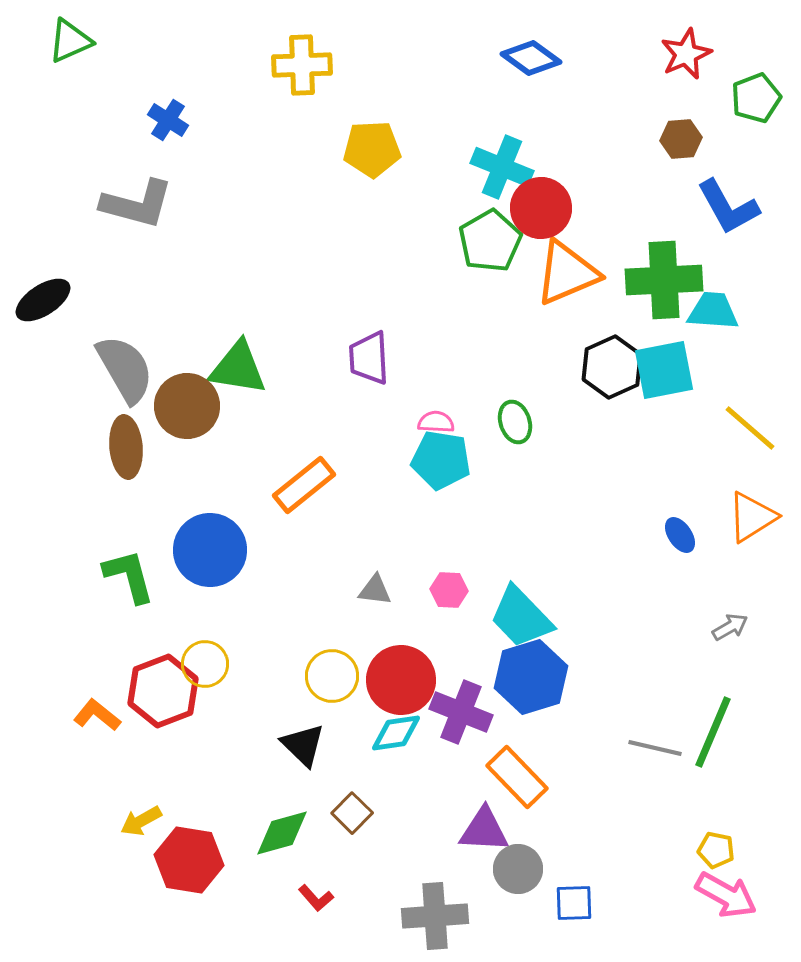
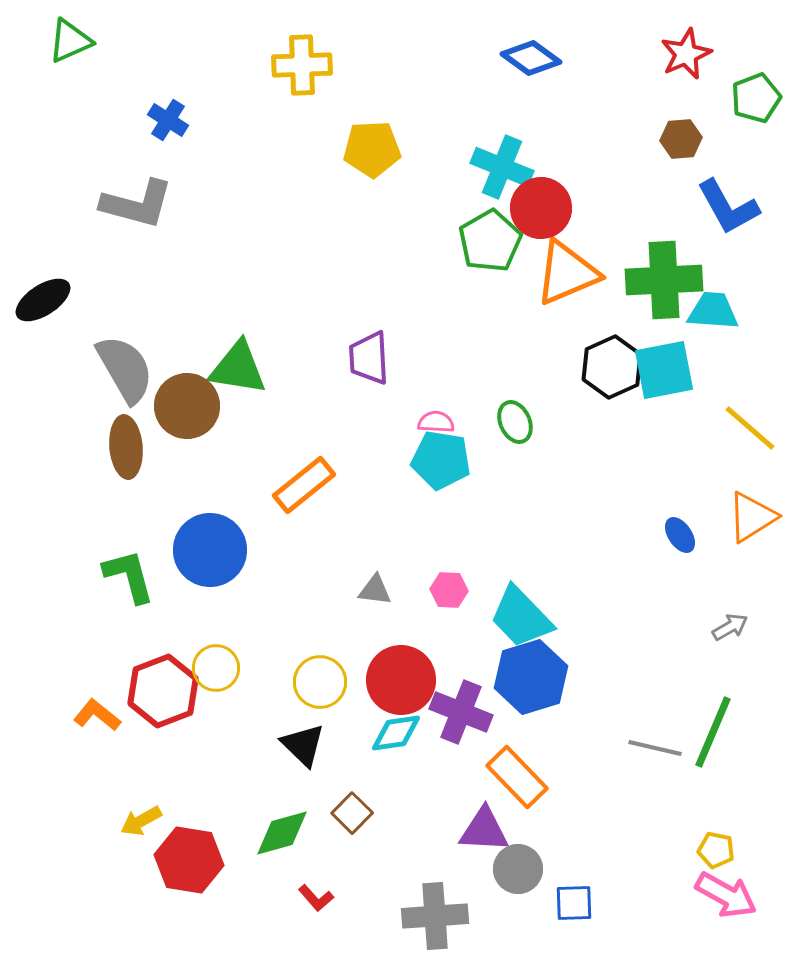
green ellipse at (515, 422): rotated 6 degrees counterclockwise
yellow circle at (205, 664): moved 11 px right, 4 px down
yellow circle at (332, 676): moved 12 px left, 6 px down
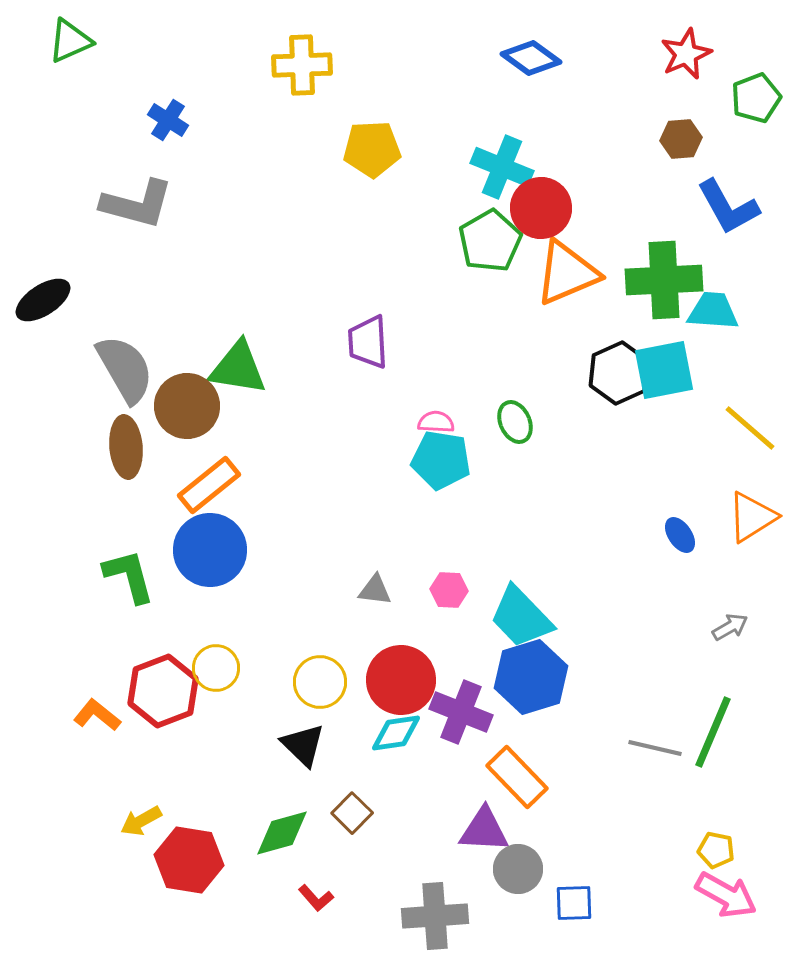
purple trapezoid at (369, 358): moved 1 px left, 16 px up
black hexagon at (612, 367): moved 7 px right, 6 px down
orange rectangle at (304, 485): moved 95 px left
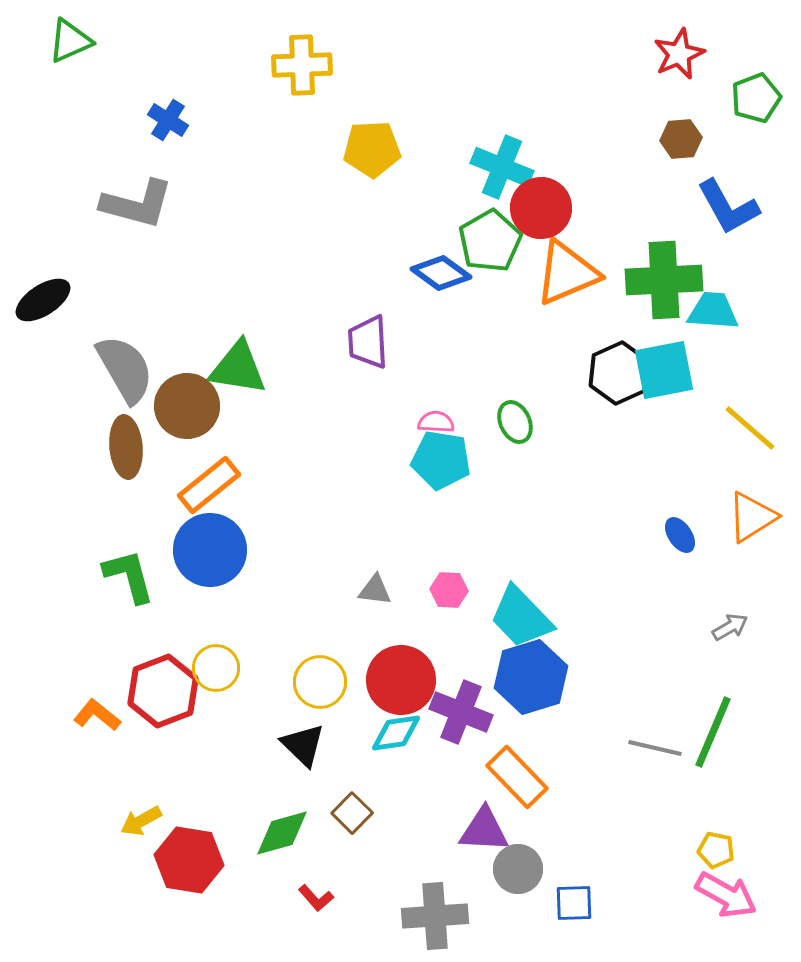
red star at (686, 54): moved 7 px left
blue diamond at (531, 58): moved 90 px left, 215 px down
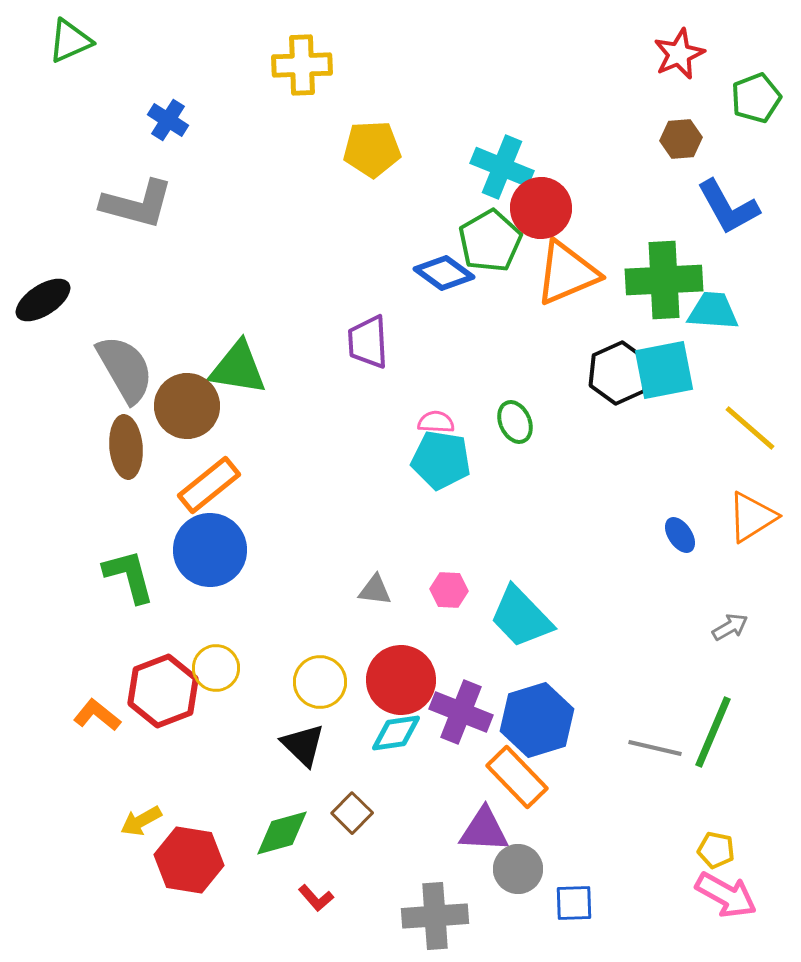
blue diamond at (441, 273): moved 3 px right
blue hexagon at (531, 677): moved 6 px right, 43 px down
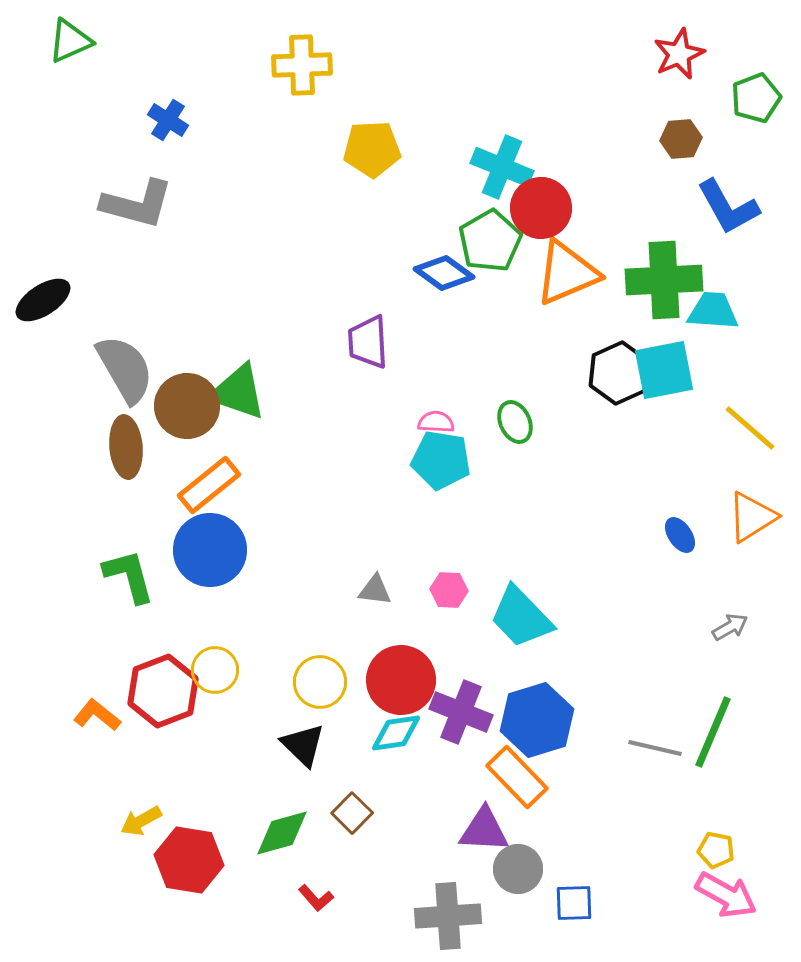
green triangle at (238, 368): moved 24 px down; rotated 10 degrees clockwise
yellow circle at (216, 668): moved 1 px left, 2 px down
gray cross at (435, 916): moved 13 px right
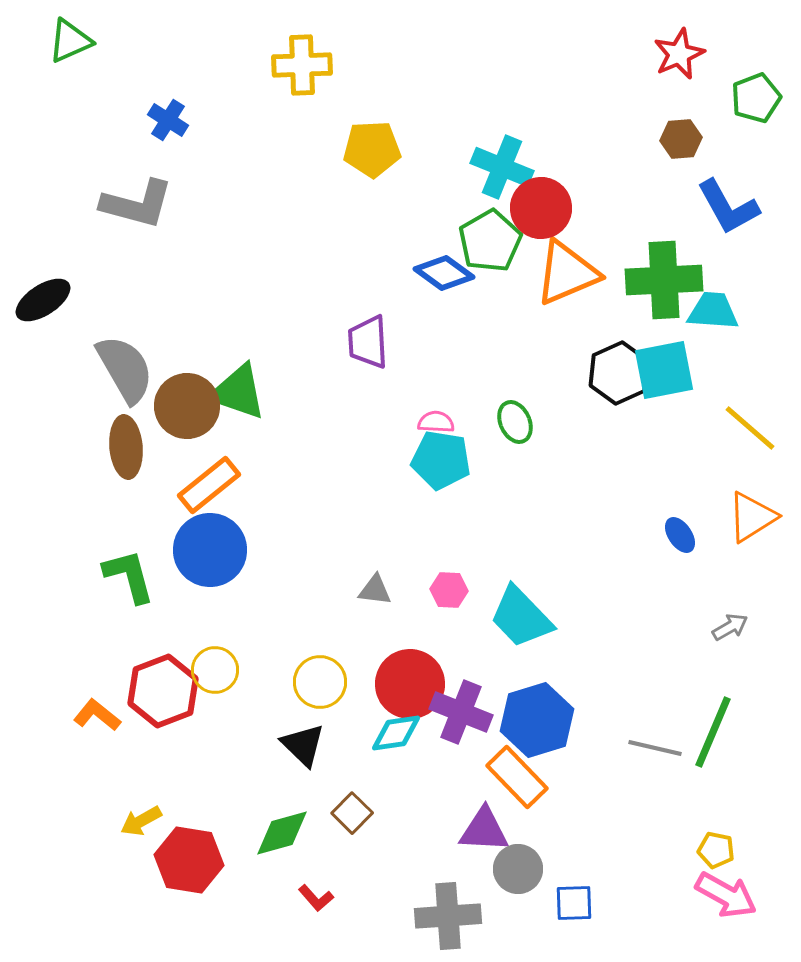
red circle at (401, 680): moved 9 px right, 4 px down
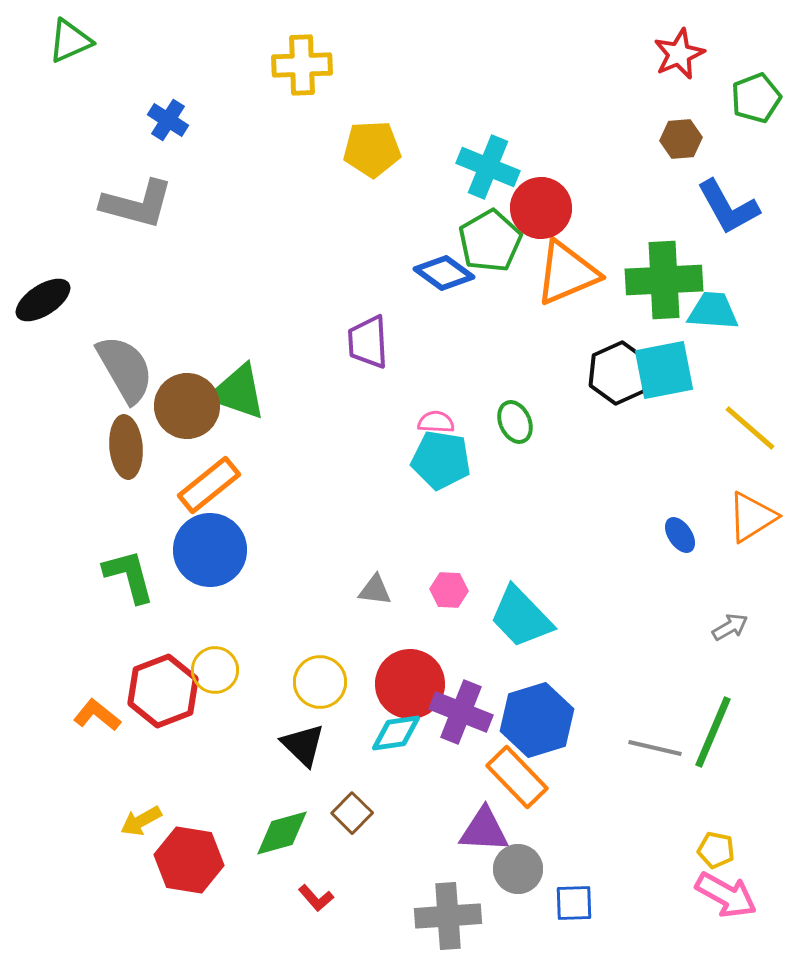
cyan cross at (502, 167): moved 14 px left
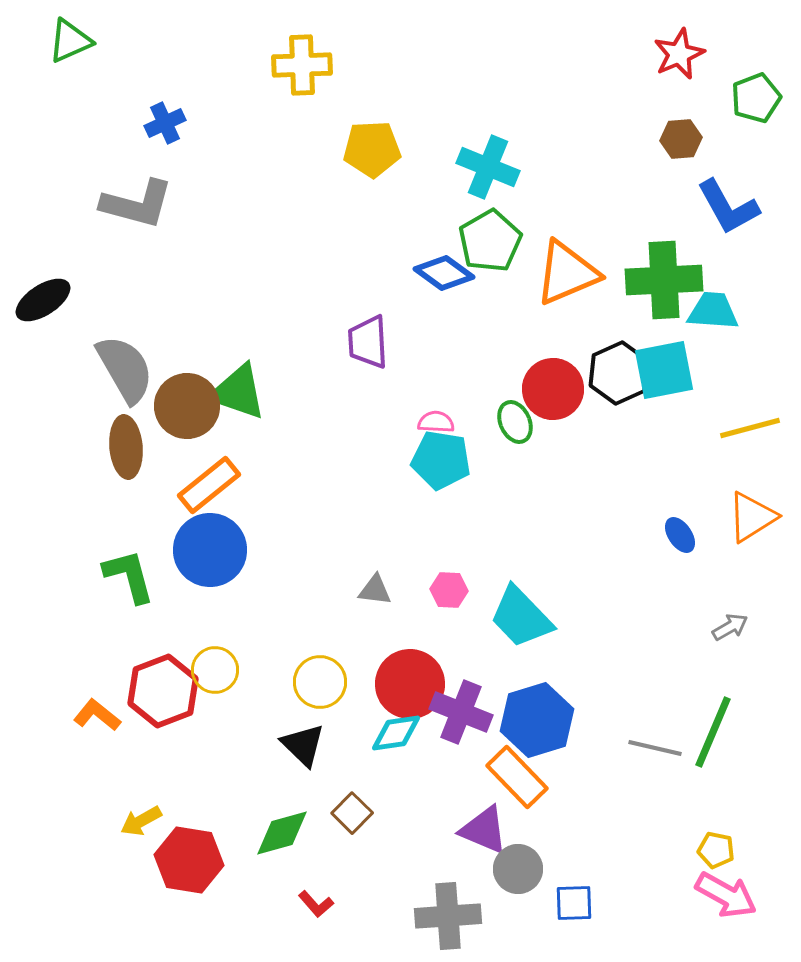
blue cross at (168, 120): moved 3 px left, 3 px down; rotated 33 degrees clockwise
red circle at (541, 208): moved 12 px right, 181 px down
yellow line at (750, 428): rotated 56 degrees counterclockwise
purple triangle at (484, 830): rotated 20 degrees clockwise
red L-shape at (316, 898): moved 6 px down
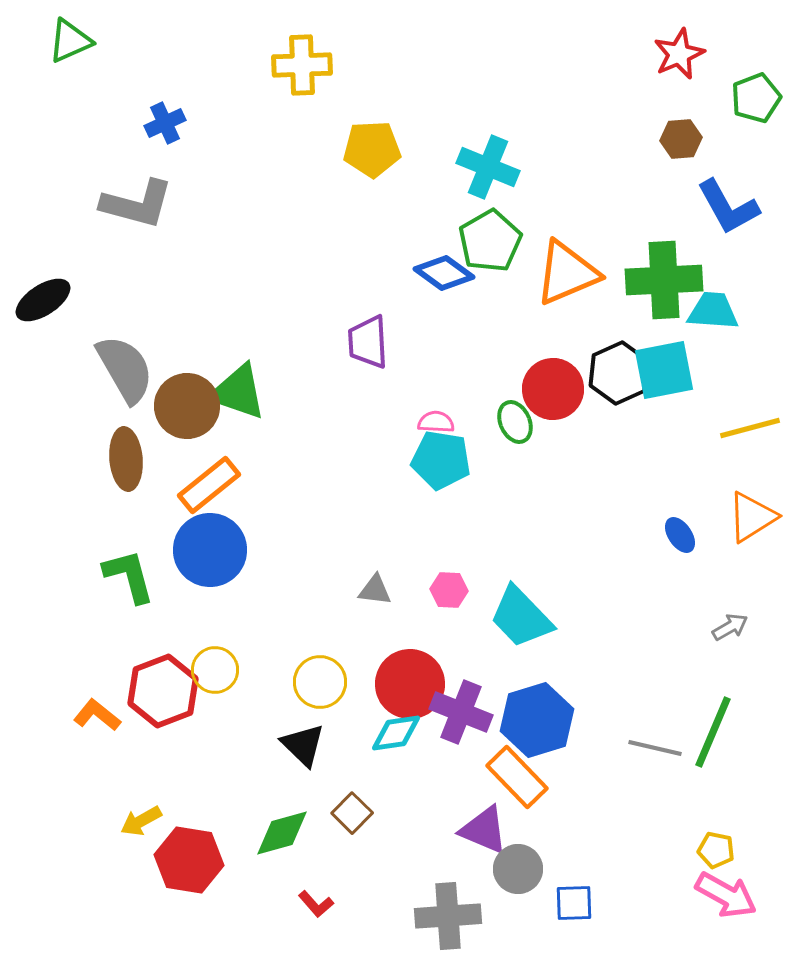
brown ellipse at (126, 447): moved 12 px down
